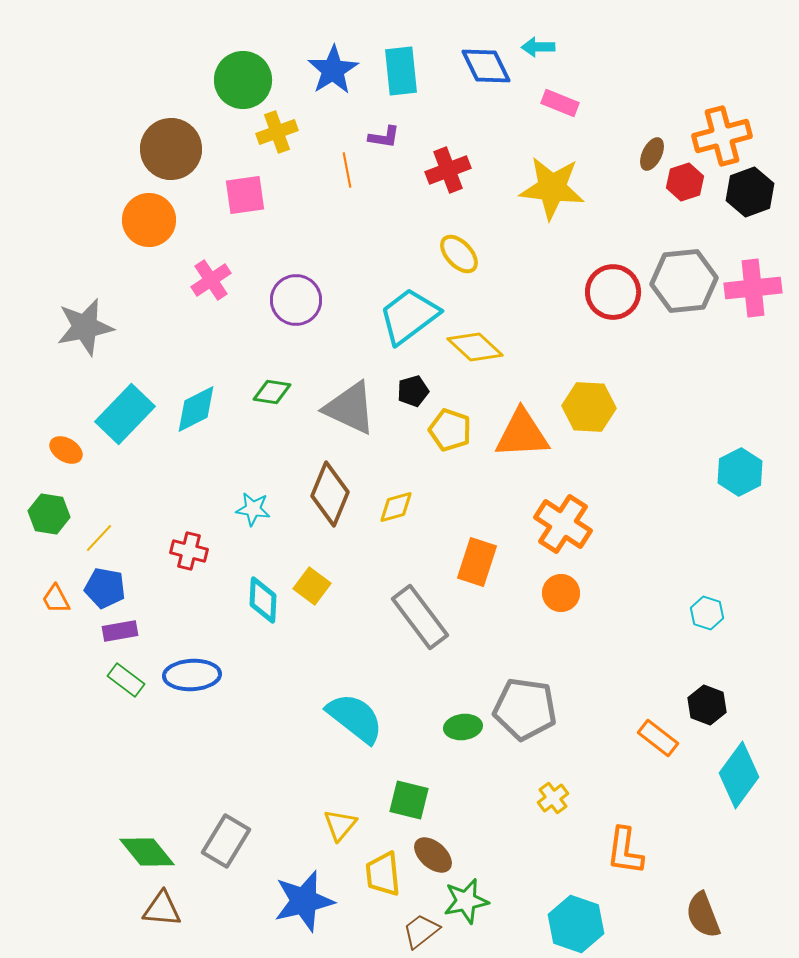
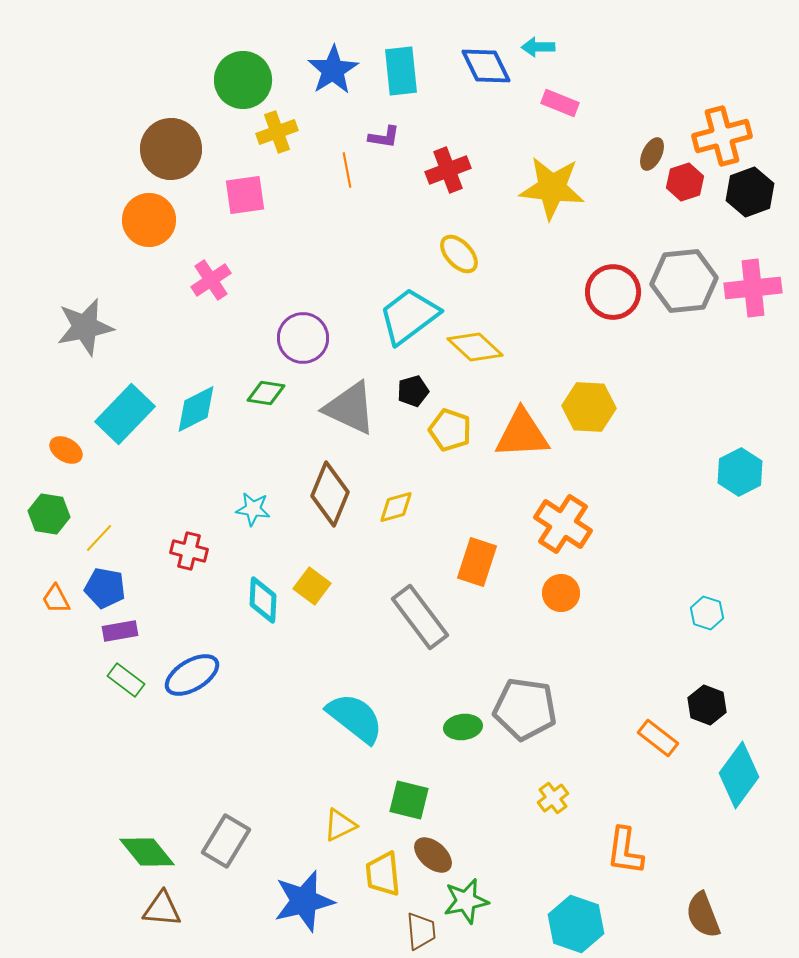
purple circle at (296, 300): moved 7 px right, 38 px down
green diamond at (272, 392): moved 6 px left, 1 px down
blue ellipse at (192, 675): rotated 28 degrees counterclockwise
yellow triangle at (340, 825): rotated 24 degrees clockwise
brown trapezoid at (421, 931): rotated 123 degrees clockwise
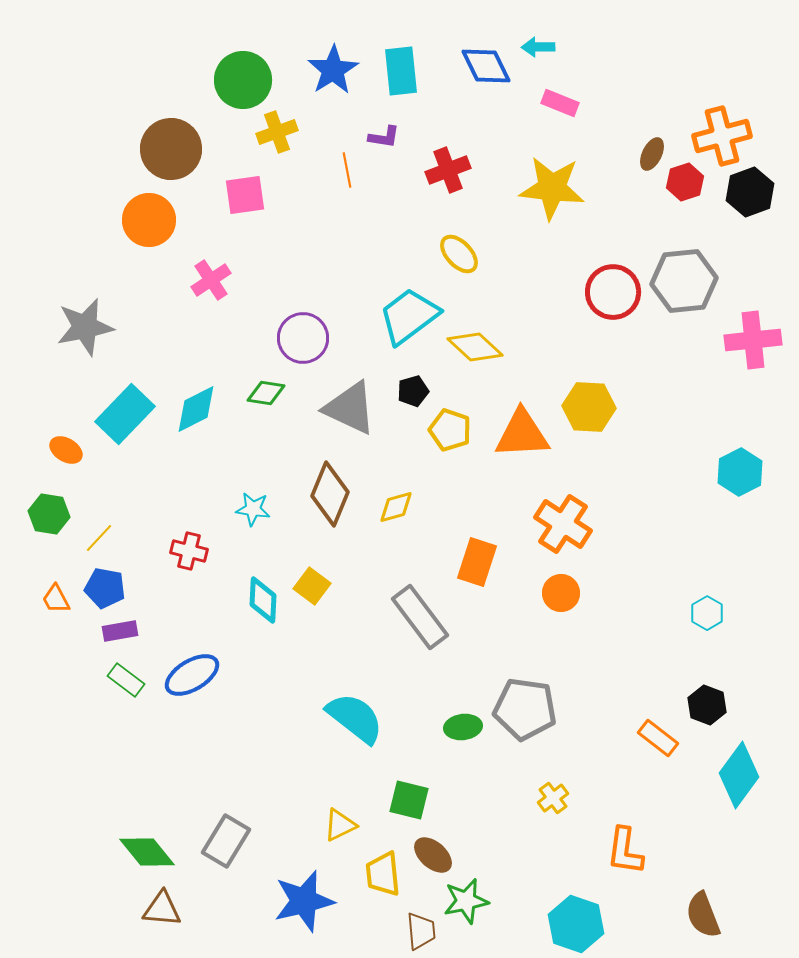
pink cross at (753, 288): moved 52 px down
cyan hexagon at (707, 613): rotated 12 degrees clockwise
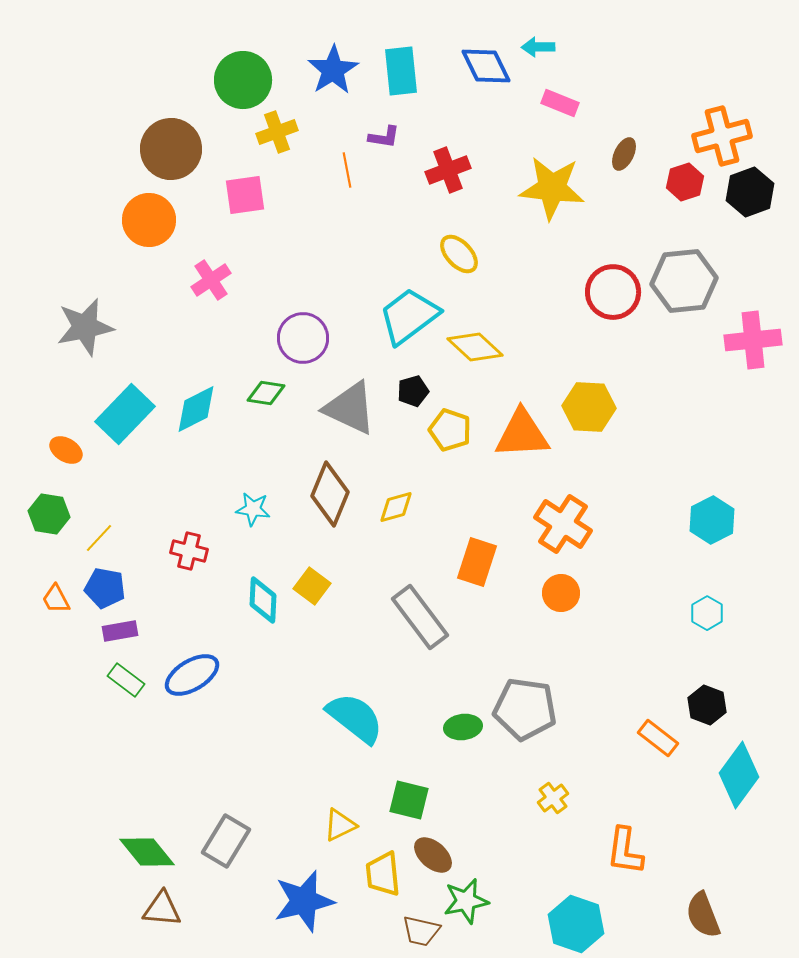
brown ellipse at (652, 154): moved 28 px left
cyan hexagon at (740, 472): moved 28 px left, 48 px down
brown trapezoid at (421, 931): rotated 108 degrees clockwise
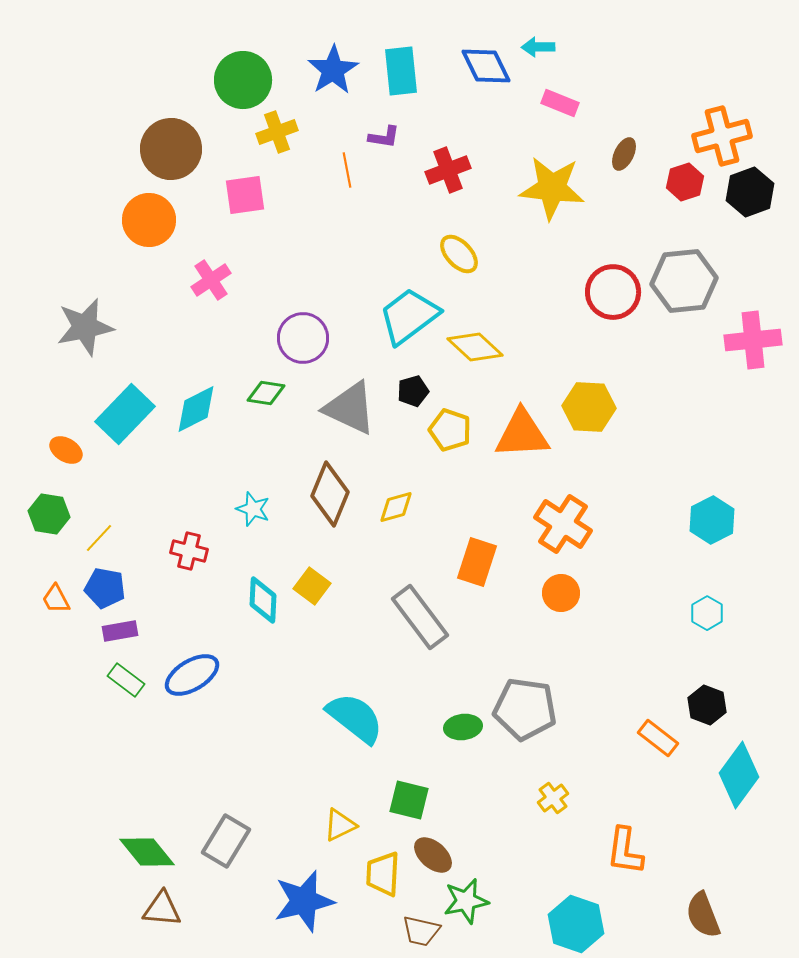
cyan star at (253, 509): rotated 12 degrees clockwise
yellow trapezoid at (383, 874): rotated 9 degrees clockwise
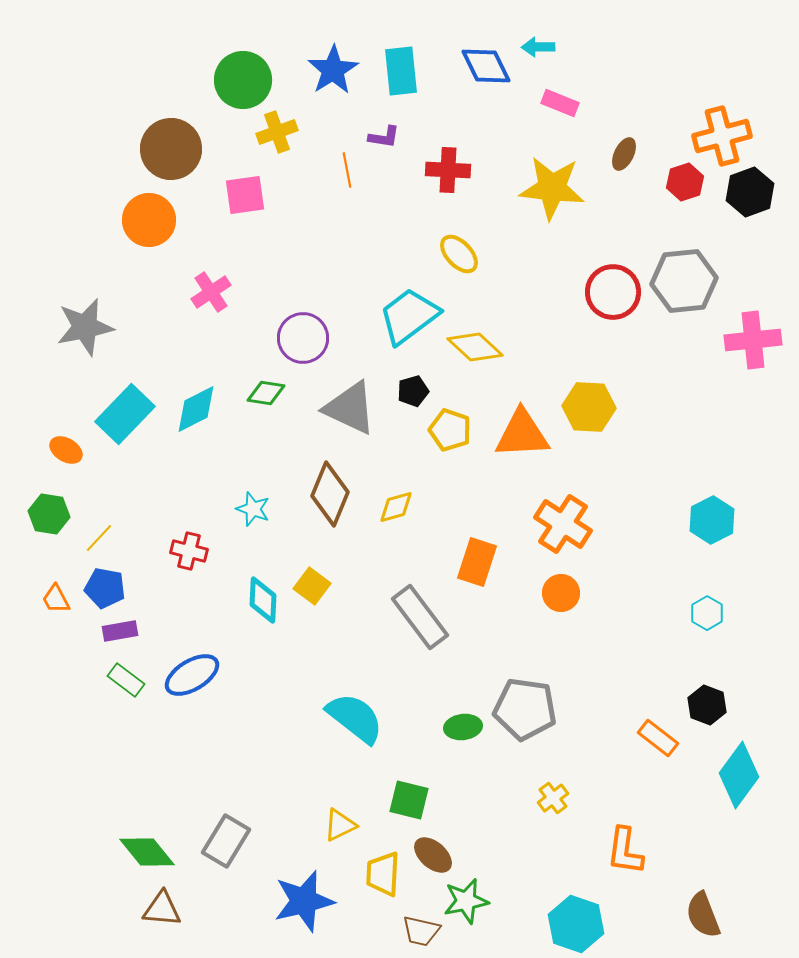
red cross at (448, 170): rotated 24 degrees clockwise
pink cross at (211, 280): moved 12 px down
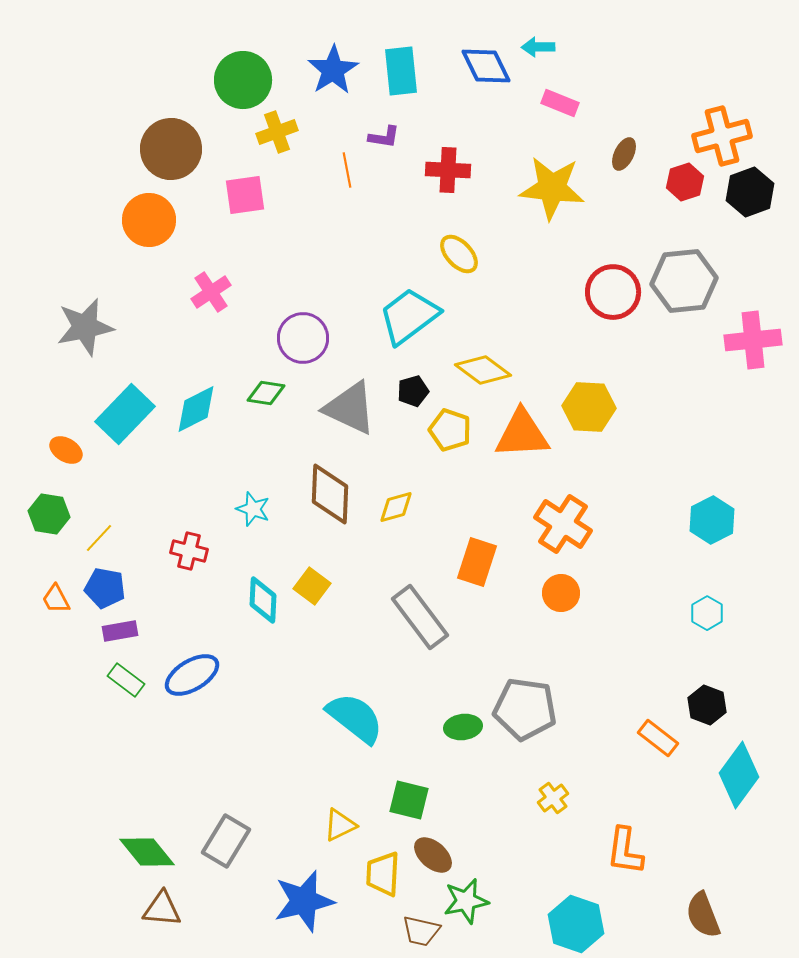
yellow diamond at (475, 347): moved 8 px right, 23 px down; rotated 6 degrees counterclockwise
brown diamond at (330, 494): rotated 20 degrees counterclockwise
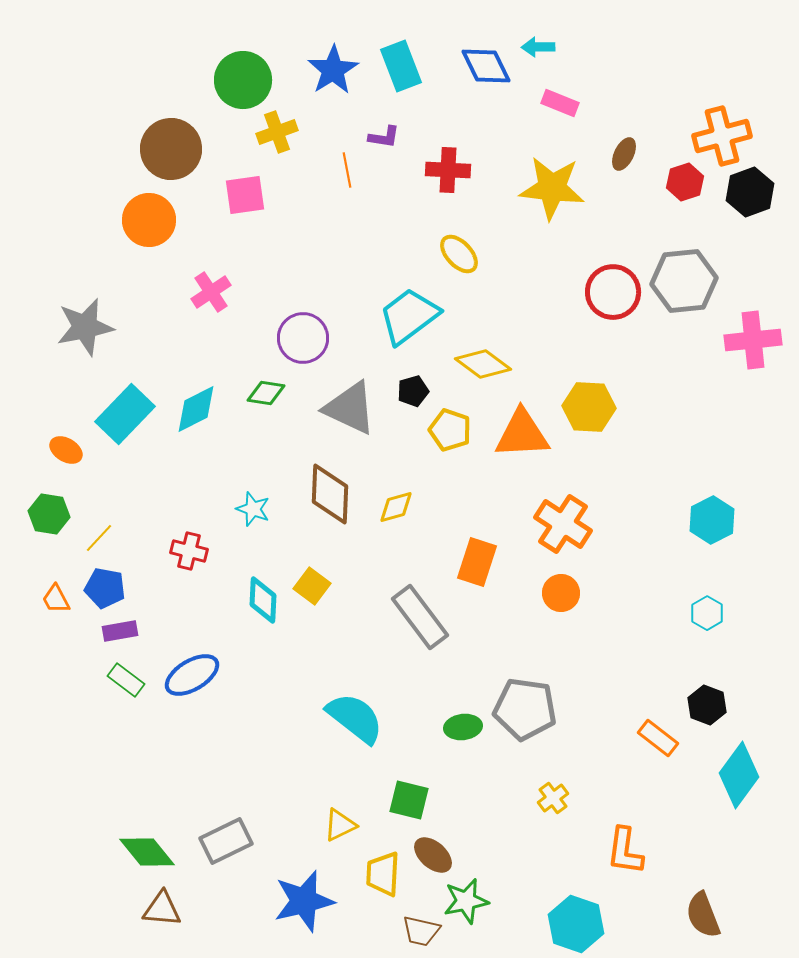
cyan rectangle at (401, 71): moved 5 px up; rotated 15 degrees counterclockwise
yellow diamond at (483, 370): moved 6 px up
gray rectangle at (226, 841): rotated 33 degrees clockwise
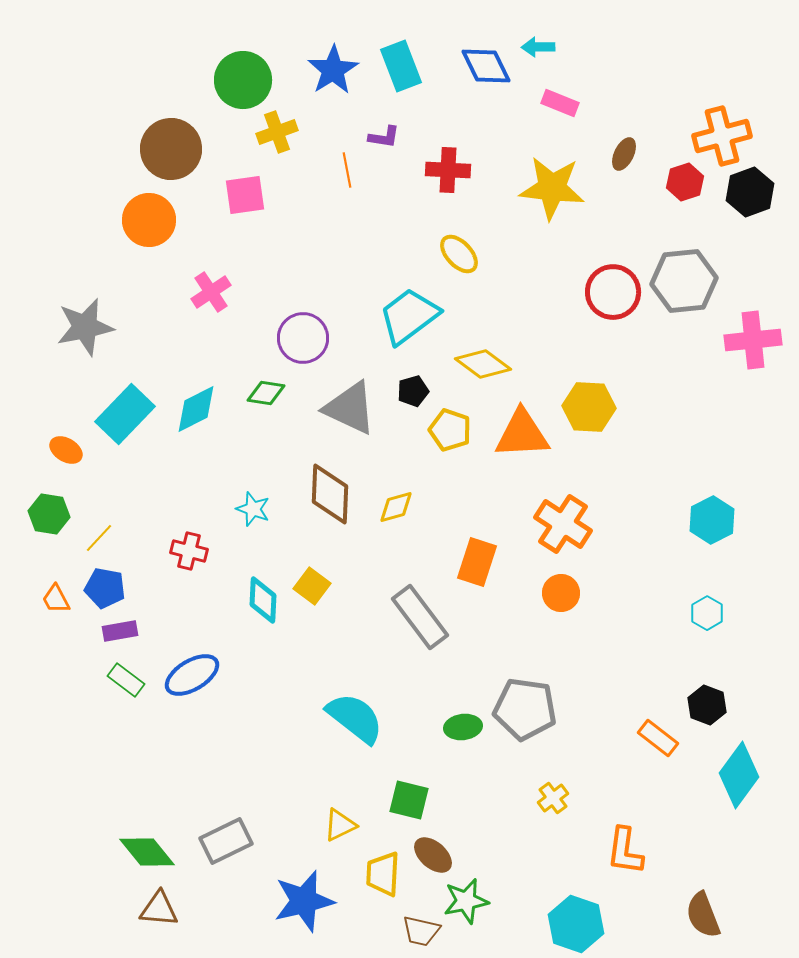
brown triangle at (162, 909): moved 3 px left
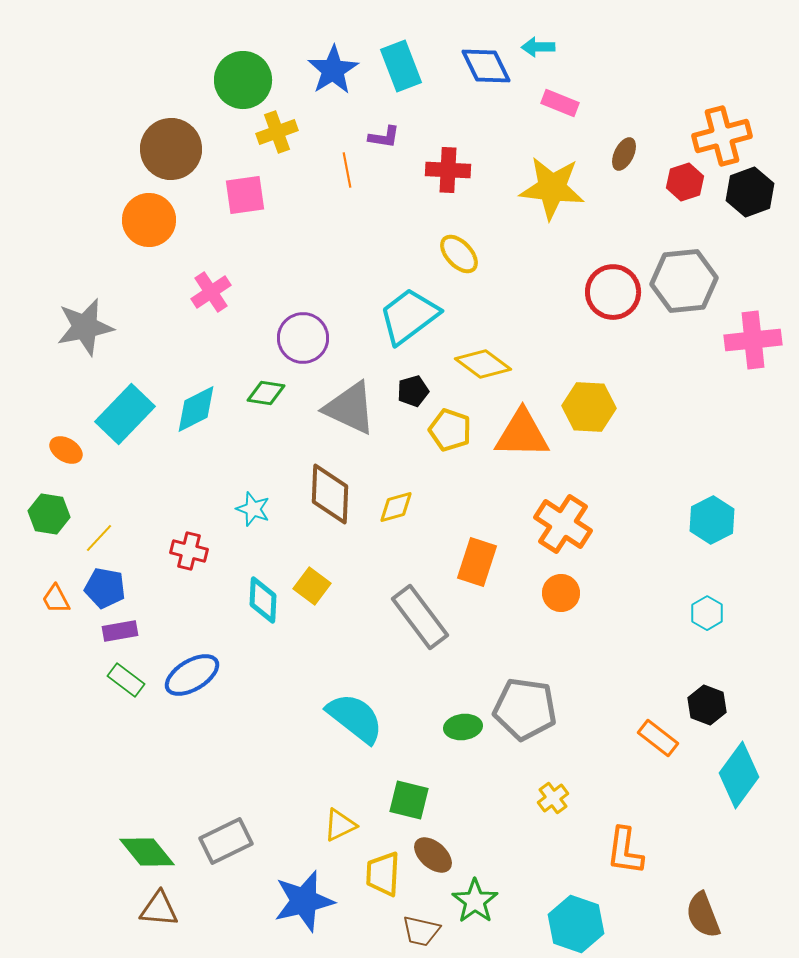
orange triangle at (522, 434): rotated 4 degrees clockwise
green star at (466, 901): moved 9 px right; rotated 24 degrees counterclockwise
